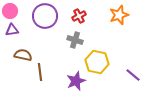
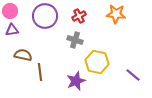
orange star: moved 3 px left, 1 px up; rotated 24 degrees clockwise
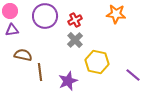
red cross: moved 4 px left, 4 px down
gray cross: rotated 28 degrees clockwise
purple star: moved 8 px left
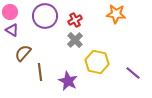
pink circle: moved 1 px down
purple triangle: rotated 40 degrees clockwise
brown semicircle: moved 2 px up; rotated 60 degrees counterclockwise
purple line: moved 2 px up
purple star: rotated 24 degrees counterclockwise
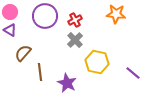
purple triangle: moved 2 px left
purple star: moved 1 px left, 2 px down
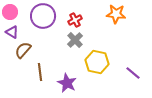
purple circle: moved 2 px left
purple triangle: moved 2 px right, 2 px down
brown semicircle: moved 3 px up
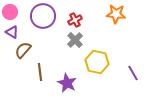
purple line: rotated 21 degrees clockwise
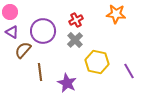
purple circle: moved 15 px down
red cross: moved 1 px right
purple line: moved 4 px left, 2 px up
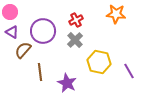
yellow hexagon: moved 2 px right
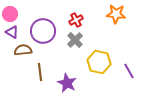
pink circle: moved 2 px down
brown semicircle: rotated 42 degrees clockwise
